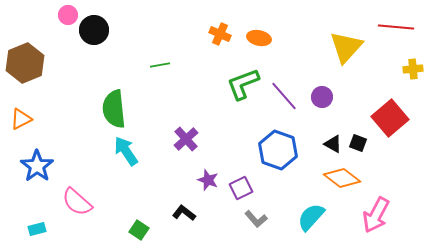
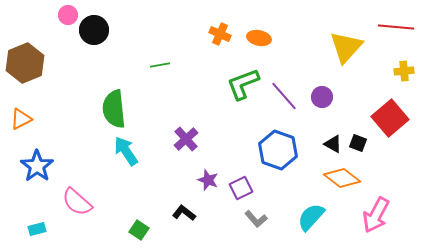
yellow cross: moved 9 px left, 2 px down
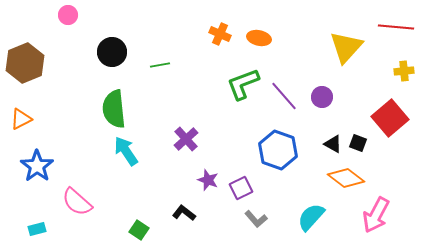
black circle: moved 18 px right, 22 px down
orange diamond: moved 4 px right
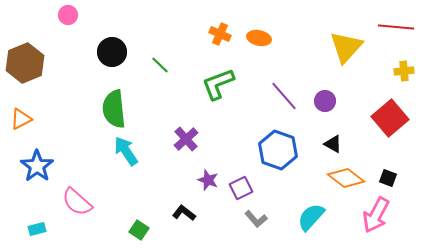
green line: rotated 54 degrees clockwise
green L-shape: moved 25 px left
purple circle: moved 3 px right, 4 px down
black square: moved 30 px right, 35 px down
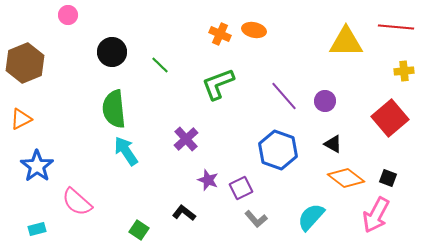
orange ellipse: moved 5 px left, 8 px up
yellow triangle: moved 5 px up; rotated 48 degrees clockwise
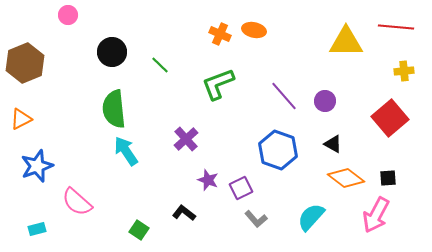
blue star: rotated 16 degrees clockwise
black square: rotated 24 degrees counterclockwise
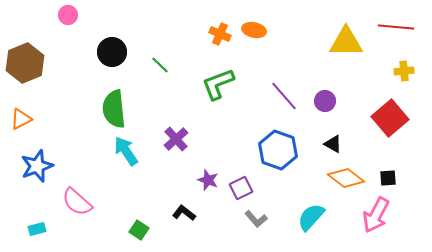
purple cross: moved 10 px left
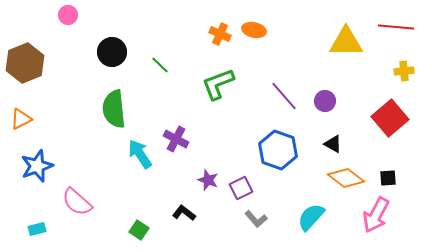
purple cross: rotated 20 degrees counterclockwise
cyan arrow: moved 14 px right, 3 px down
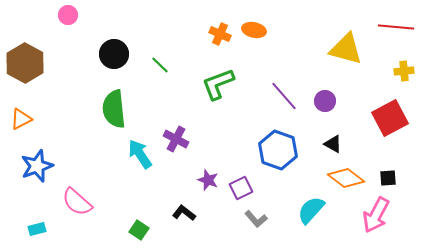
yellow triangle: moved 7 px down; rotated 15 degrees clockwise
black circle: moved 2 px right, 2 px down
brown hexagon: rotated 9 degrees counterclockwise
red square: rotated 12 degrees clockwise
cyan semicircle: moved 7 px up
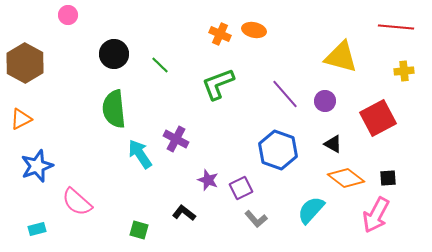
yellow triangle: moved 5 px left, 8 px down
purple line: moved 1 px right, 2 px up
red square: moved 12 px left
green square: rotated 18 degrees counterclockwise
